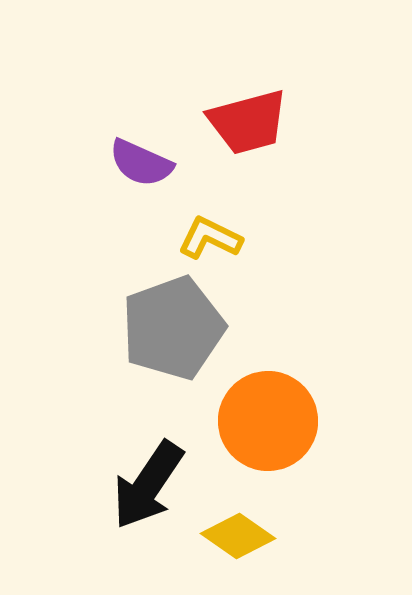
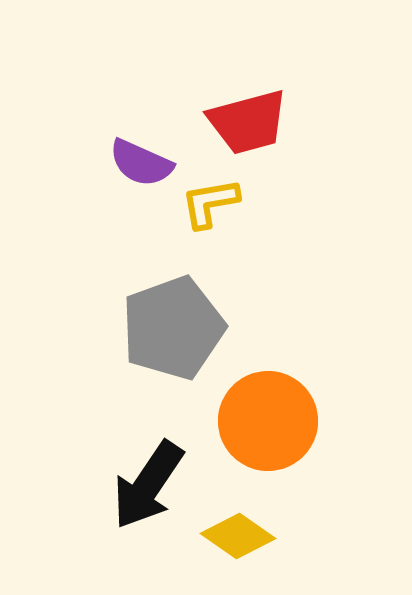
yellow L-shape: moved 35 px up; rotated 36 degrees counterclockwise
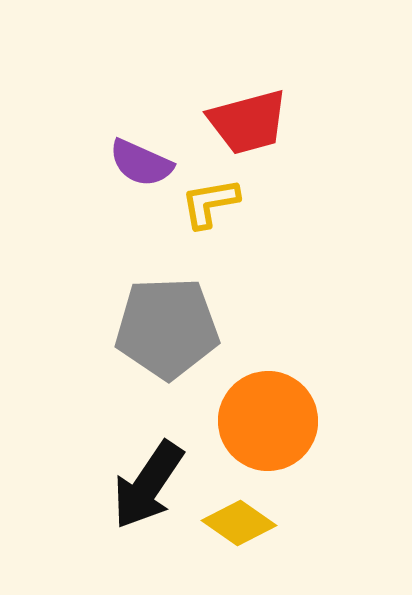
gray pentagon: moved 6 px left; rotated 18 degrees clockwise
yellow diamond: moved 1 px right, 13 px up
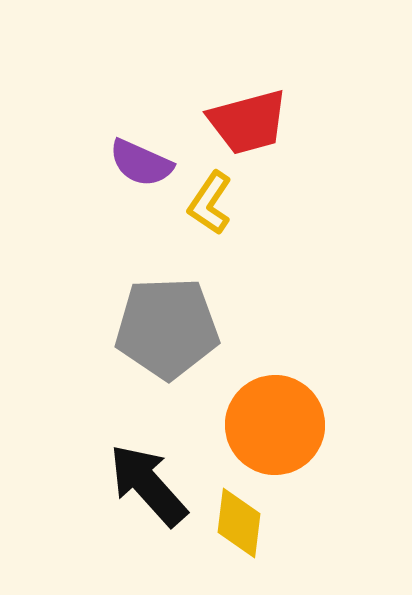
yellow L-shape: rotated 46 degrees counterclockwise
orange circle: moved 7 px right, 4 px down
black arrow: rotated 104 degrees clockwise
yellow diamond: rotated 62 degrees clockwise
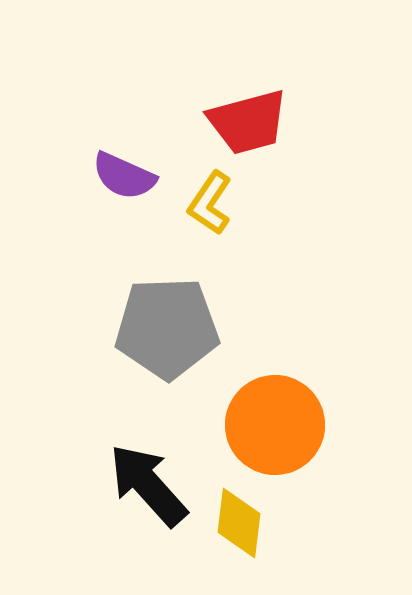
purple semicircle: moved 17 px left, 13 px down
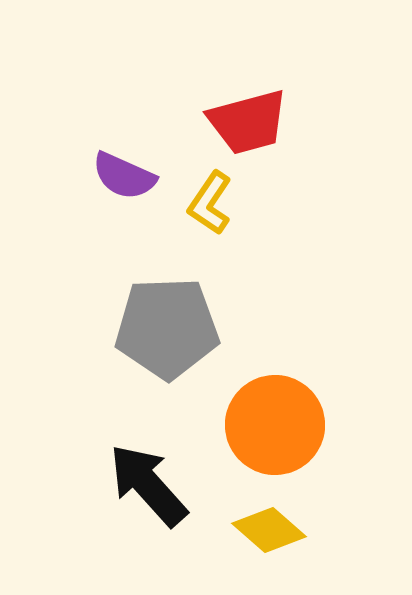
yellow diamond: moved 30 px right, 7 px down; rotated 56 degrees counterclockwise
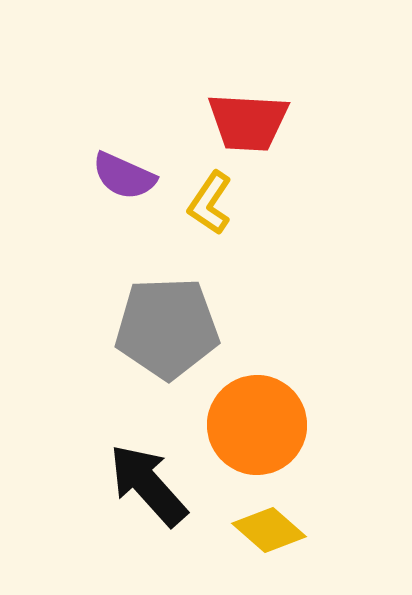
red trapezoid: rotated 18 degrees clockwise
orange circle: moved 18 px left
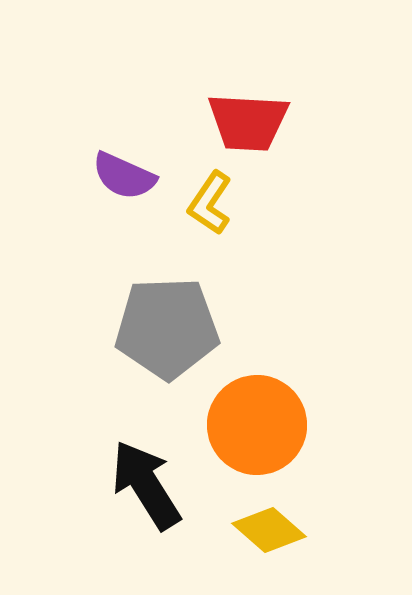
black arrow: moved 2 px left; rotated 10 degrees clockwise
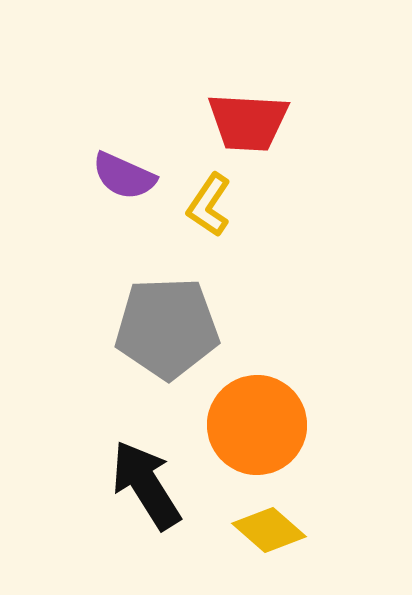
yellow L-shape: moved 1 px left, 2 px down
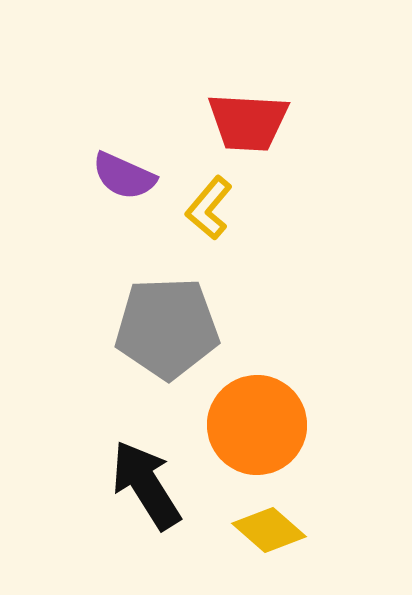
yellow L-shape: moved 3 px down; rotated 6 degrees clockwise
